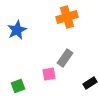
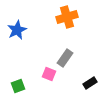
pink square: rotated 32 degrees clockwise
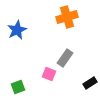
green square: moved 1 px down
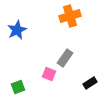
orange cross: moved 3 px right, 1 px up
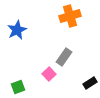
gray rectangle: moved 1 px left, 1 px up
pink square: rotated 24 degrees clockwise
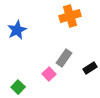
gray rectangle: moved 1 px down
black rectangle: moved 15 px up
green square: rotated 24 degrees counterclockwise
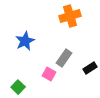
blue star: moved 8 px right, 11 px down
pink square: rotated 16 degrees counterclockwise
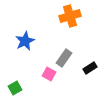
green square: moved 3 px left, 1 px down; rotated 16 degrees clockwise
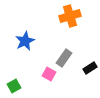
green square: moved 1 px left, 2 px up
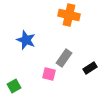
orange cross: moved 1 px left, 1 px up; rotated 30 degrees clockwise
blue star: moved 1 px right, 1 px up; rotated 24 degrees counterclockwise
pink square: rotated 16 degrees counterclockwise
